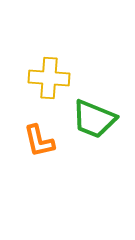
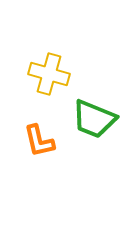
yellow cross: moved 4 px up; rotated 12 degrees clockwise
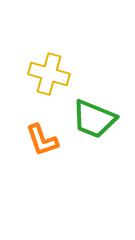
orange L-shape: moved 3 px right, 1 px up; rotated 6 degrees counterclockwise
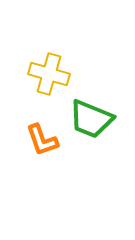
green trapezoid: moved 3 px left
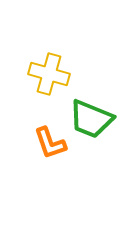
orange L-shape: moved 8 px right, 3 px down
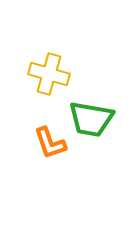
green trapezoid: rotated 12 degrees counterclockwise
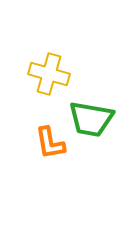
orange L-shape: rotated 9 degrees clockwise
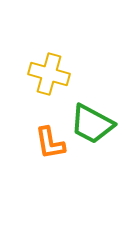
green trapezoid: moved 1 px right, 5 px down; rotated 18 degrees clockwise
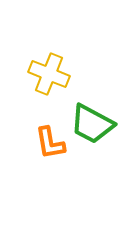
yellow cross: rotated 6 degrees clockwise
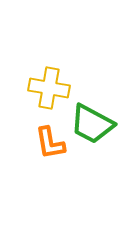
yellow cross: moved 14 px down; rotated 12 degrees counterclockwise
